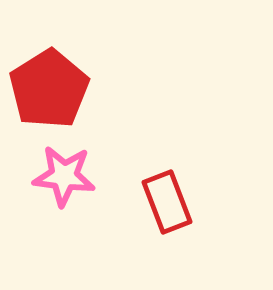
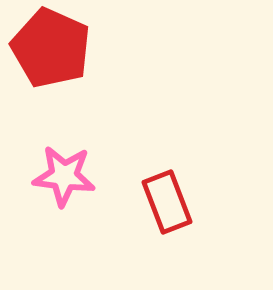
red pentagon: moved 2 px right, 41 px up; rotated 16 degrees counterclockwise
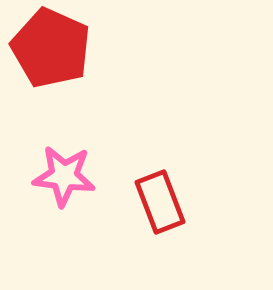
red rectangle: moved 7 px left
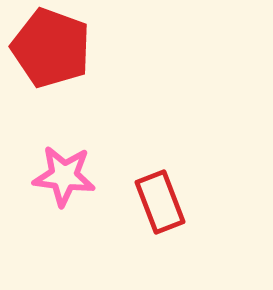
red pentagon: rotated 4 degrees counterclockwise
